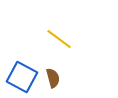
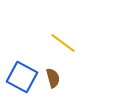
yellow line: moved 4 px right, 4 px down
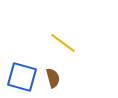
blue square: rotated 12 degrees counterclockwise
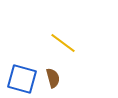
blue square: moved 2 px down
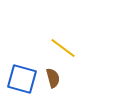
yellow line: moved 5 px down
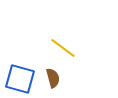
blue square: moved 2 px left
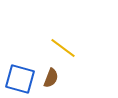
brown semicircle: moved 2 px left; rotated 36 degrees clockwise
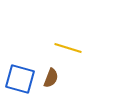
yellow line: moved 5 px right; rotated 20 degrees counterclockwise
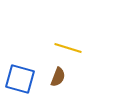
brown semicircle: moved 7 px right, 1 px up
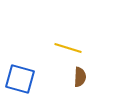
brown semicircle: moved 22 px right; rotated 18 degrees counterclockwise
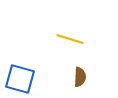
yellow line: moved 2 px right, 9 px up
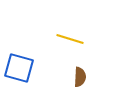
blue square: moved 1 px left, 11 px up
